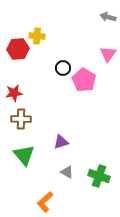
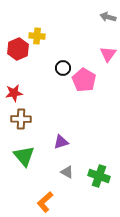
red hexagon: rotated 20 degrees counterclockwise
green triangle: moved 1 px down
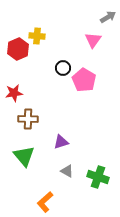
gray arrow: rotated 133 degrees clockwise
pink triangle: moved 15 px left, 14 px up
brown cross: moved 7 px right
gray triangle: moved 1 px up
green cross: moved 1 px left, 1 px down
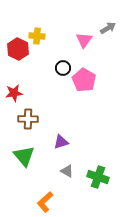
gray arrow: moved 11 px down
pink triangle: moved 9 px left
red hexagon: rotated 10 degrees counterclockwise
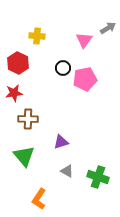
red hexagon: moved 14 px down
pink pentagon: moved 1 px right, 1 px up; rotated 30 degrees clockwise
orange L-shape: moved 6 px left, 3 px up; rotated 15 degrees counterclockwise
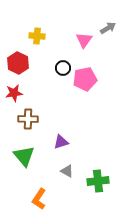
green cross: moved 4 px down; rotated 25 degrees counterclockwise
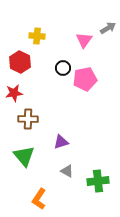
red hexagon: moved 2 px right, 1 px up
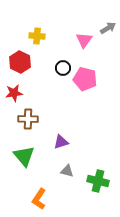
pink pentagon: rotated 25 degrees clockwise
gray triangle: rotated 16 degrees counterclockwise
green cross: rotated 20 degrees clockwise
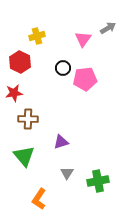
yellow cross: rotated 21 degrees counterclockwise
pink triangle: moved 1 px left, 1 px up
pink pentagon: rotated 20 degrees counterclockwise
gray triangle: moved 2 px down; rotated 48 degrees clockwise
green cross: rotated 25 degrees counterclockwise
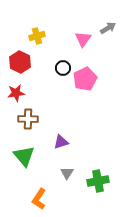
pink pentagon: rotated 20 degrees counterclockwise
red star: moved 2 px right
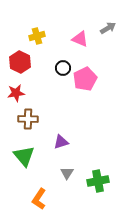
pink triangle: moved 3 px left; rotated 42 degrees counterclockwise
